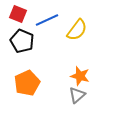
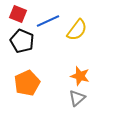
blue line: moved 1 px right, 1 px down
gray triangle: moved 3 px down
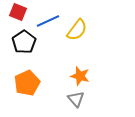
red square: moved 2 px up
black pentagon: moved 2 px right, 1 px down; rotated 15 degrees clockwise
gray triangle: moved 1 px left, 1 px down; rotated 30 degrees counterclockwise
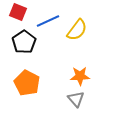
orange star: rotated 18 degrees counterclockwise
orange pentagon: rotated 20 degrees counterclockwise
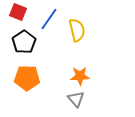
blue line: moved 1 px right, 2 px up; rotated 30 degrees counterclockwise
yellow semicircle: rotated 50 degrees counterclockwise
orange pentagon: moved 5 px up; rotated 25 degrees counterclockwise
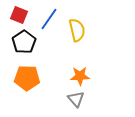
red square: moved 1 px right, 3 px down
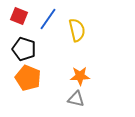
red square: moved 1 px down
blue line: moved 1 px left
black pentagon: moved 7 px down; rotated 20 degrees counterclockwise
orange pentagon: moved 1 px right; rotated 20 degrees clockwise
gray triangle: rotated 36 degrees counterclockwise
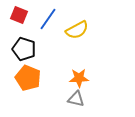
red square: moved 1 px up
yellow semicircle: rotated 75 degrees clockwise
orange star: moved 1 px left, 2 px down
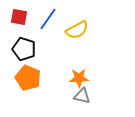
red square: moved 2 px down; rotated 12 degrees counterclockwise
gray triangle: moved 6 px right, 3 px up
